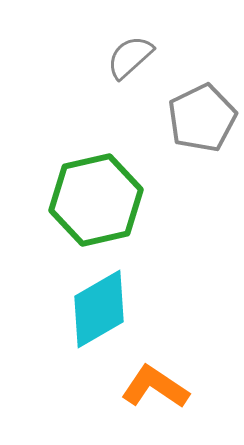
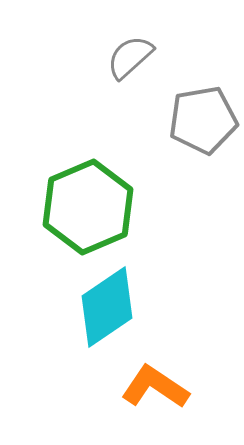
gray pentagon: moved 1 px right, 2 px down; rotated 16 degrees clockwise
green hexagon: moved 8 px left, 7 px down; rotated 10 degrees counterclockwise
cyan diamond: moved 8 px right, 2 px up; rotated 4 degrees counterclockwise
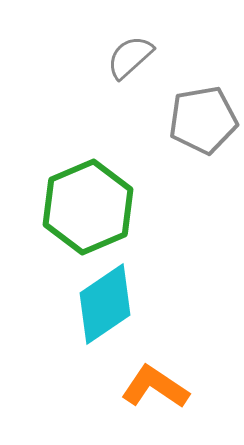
cyan diamond: moved 2 px left, 3 px up
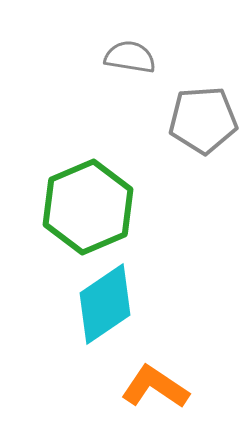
gray semicircle: rotated 51 degrees clockwise
gray pentagon: rotated 6 degrees clockwise
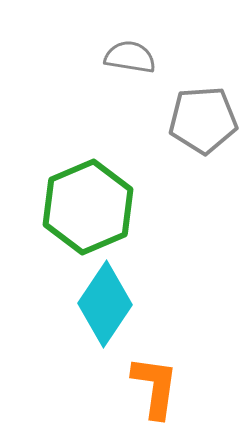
cyan diamond: rotated 22 degrees counterclockwise
orange L-shape: rotated 64 degrees clockwise
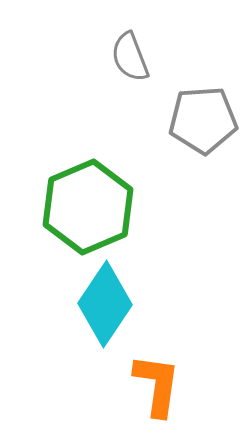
gray semicircle: rotated 120 degrees counterclockwise
orange L-shape: moved 2 px right, 2 px up
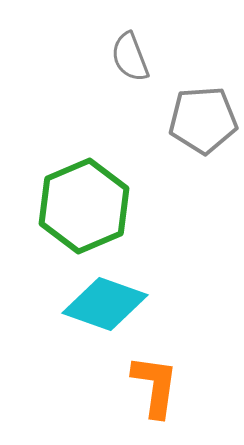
green hexagon: moved 4 px left, 1 px up
cyan diamond: rotated 76 degrees clockwise
orange L-shape: moved 2 px left, 1 px down
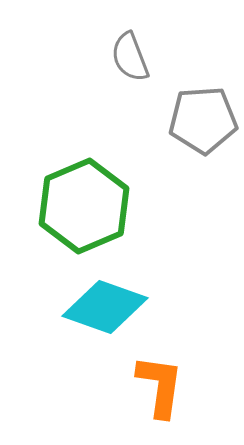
cyan diamond: moved 3 px down
orange L-shape: moved 5 px right
